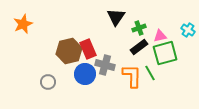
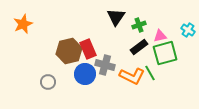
green cross: moved 3 px up
orange L-shape: rotated 115 degrees clockwise
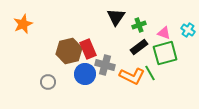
pink triangle: moved 4 px right, 3 px up; rotated 32 degrees clockwise
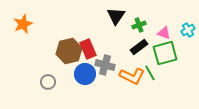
black triangle: moved 1 px up
cyan cross: rotated 24 degrees clockwise
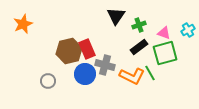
red rectangle: moved 1 px left
gray circle: moved 1 px up
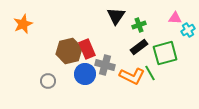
pink triangle: moved 11 px right, 15 px up; rotated 16 degrees counterclockwise
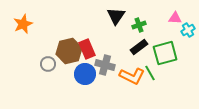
gray circle: moved 17 px up
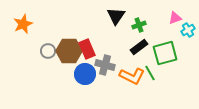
pink triangle: rotated 24 degrees counterclockwise
brown hexagon: rotated 15 degrees clockwise
gray circle: moved 13 px up
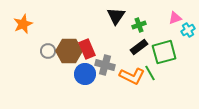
green square: moved 1 px left, 1 px up
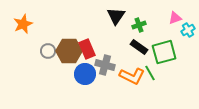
black rectangle: rotated 72 degrees clockwise
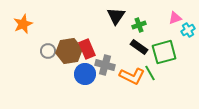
brown hexagon: rotated 10 degrees counterclockwise
